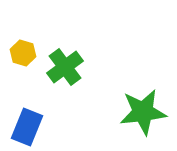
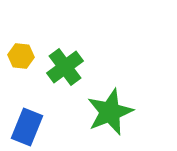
yellow hexagon: moved 2 px left, 3 px down; rotated 10 degrees counterclockwise
green star: moved 33 px left; rotated 15 degrees counterclockwise
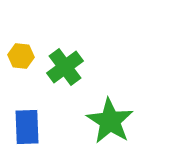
green star: moved 9 px down; rotated 18 degrees counterclockwise
blue rectangle: rotated 24 degrees counterclockwise
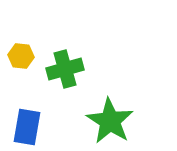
green cross: moved 2 px down; rotated 21 degrees clockwise
blue rectangle: rotated 12 degrees clockwise
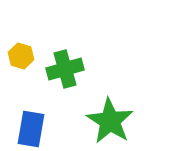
yellow hexagon: rotated 10 degrees clockwise
blue rectangle: moved 4 px right, 2 px down
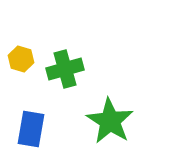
yellow hexagon: moved 3 px down
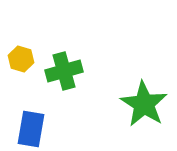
green cross: moved 1 px left, 2 px down
green star: moved 34 px right, 17 px up
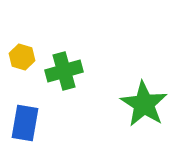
yellow hexagon: moved 1 px right, 2 px up
blue rectangle: moved 6 px left, 6 px up
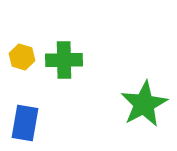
green cross: moved 11 px up; rotated 15 degrees clockwise
green star: rotated 12 degrees clockwise
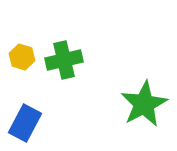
green cross: rotated 12 degrees counterclockwise
blue rectangle: rotated 18 degrees clockwise
